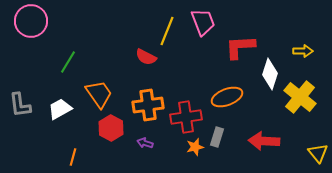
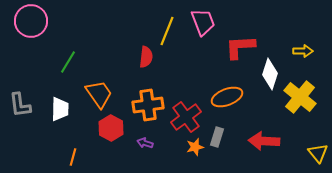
red semicircle: rotated 110 degrees counterclockwise
white trapezoid: rotated 120 degrees clockwise
red cross: rotated 28 degrees counterclockwise
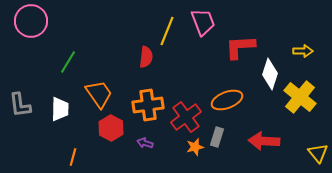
orange ellipse: moved 3 px down
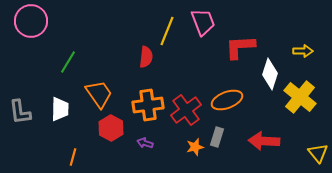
gray L-shape: moved 7 px down
red cross: moved 7 px up
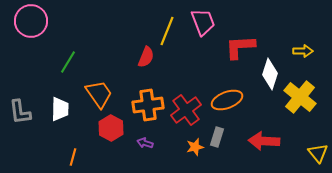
red semicircle: rotated 15 degrees clockwise
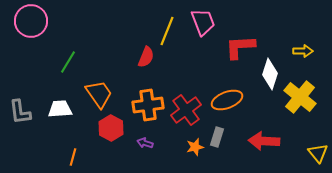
white trapezoid: rotated 95 degrees counterclockwise
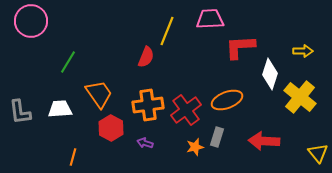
pink trapezoid: moved 7 px right, 3 px up; rotated 72 degrees counterclockwise
